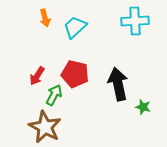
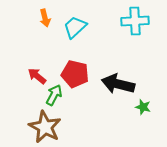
red arrow: rotated 96 degrees clockwise
black arrow: rotated 64 degrees counterclockwise
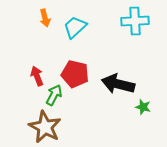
red arrow: rotated 30 degrees clockwise
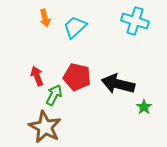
cyan cross: rotated 20 degrees clockwise
red pentagon: moved 2 px right, 3 px down
green star: moved 1 px right; rotated 21 degrees clockwise
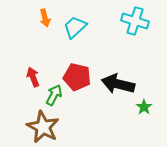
red arrow: moved 4 px left, 1 px down
brown star: moved 2 px left
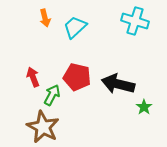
green arrow: moved 2 px left
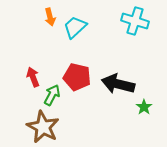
orange arrow: moved 5 px right, 1 px up
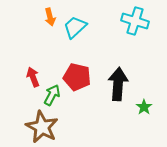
black arrow: rotated 80 degrees clockwise
brown star: moved 1 px left
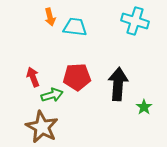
cyan trapezoid: rotated 50 degrees clockwise
red pentagon: rotated 16 degrees counterclockwise
green arrow: rotated 45 degrees clockwise
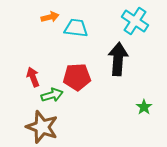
orange arrow: rotated 90 degrees counterclockwise
cyan cross: rotated 16 degrees clockwise
cyan trapezoid: moved 1 px right, 1 px down
black arrow: moved 25 px up
brown star: rotated 8 degrees counterclockwise
